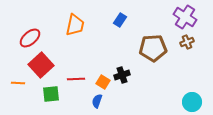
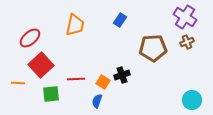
cyan circle: moved 2 px up
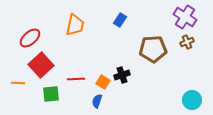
brown pentagon: moved 1 px down
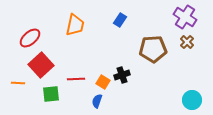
brown cross: rotated 24 degrees counterclockwise
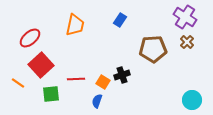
orange line: rotated 32 degrees clockwise
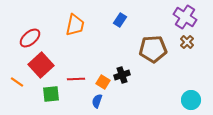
orange line: moved 1 px left, 1 px up
cyan circle: moved 1 px left
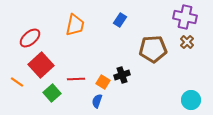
purple cross: rotated 20 degrees counterclockwise
green square: moved 1 px right, 1 px up; rotated 36 degrees counterclockwise
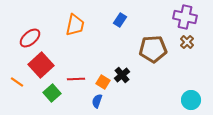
black cross: rotated 21 degrees counterclockwise
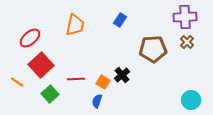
purple cross: rotated 15 degrees counterclockwise
green square: moved 2 px left, 1 px down
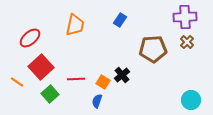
red square: moved 2 px down
